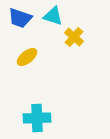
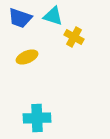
yellow cross: rotated 12 degrees counterclockwise
yellow ellipse: rotated 15 degrees clockwise
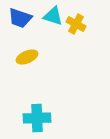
yellow cross: moved 2 px right, 13 px up
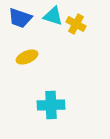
cyan cross: moved 14 px right, 13 px up
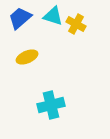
blue trapezoid: rotated 120 degrees clockwise
cyan cross: rotated 12 degrees counterclockwise
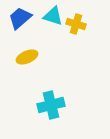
yellow cross: rotated 12 degrees counterclockwise
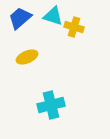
yellow cross: moved 2 px left, 3 px down
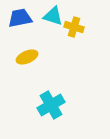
blue trapezoid: rotated 30 degrees clockwise
cyan cross: rotated 16 degrees counterclockwise
